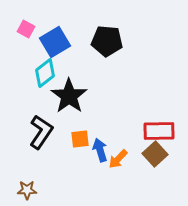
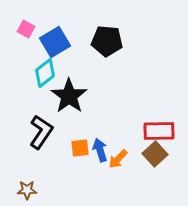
orange square: moved 9 px down
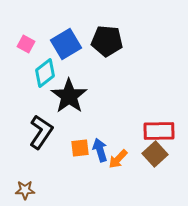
pink square: moved 15 px down
blue square: moved 11 px right, 2 px down
brown star: moved 2 px left
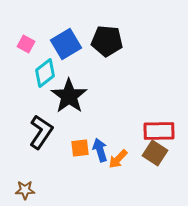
brown square: moved 1 px up; rotated 15 degrees counterclockwise
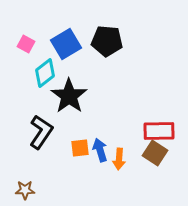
orange arrow: moved 1 px right; rotated 40 degrees counterclockwise
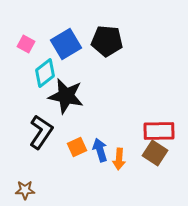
black star: moved 3 px left; rotated 24 degrees counterclockwise
orange square: moved 3 px left, 1 px up; rotated 18 degrees counterclockwise
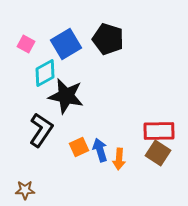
black pentagon: moved 1 px right, 2 px up; rotated 12 degrees clockwise
cyan diamond: rotated 8 degrees clockwise
black L-shape: moved 2 px up
orange square: moved 2 px right
brown square: moved 3 px right
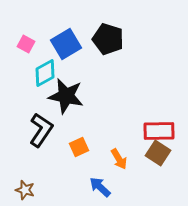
blue arrow: moved 37 px down; rotated 30 degrees counterclockwise
orange arrow: rotated 35 degrees counterclockwise
brown star: rotated 18 degrees clockwise
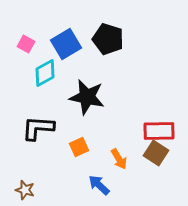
black star: moved 21 px right, 1 px down
black L-shape: moved 3 px left, 2 px up; rotated 120 degrees counterclockwise
brown square: moved 2 px left
blue arrow: moved 1 px left, 2 px up
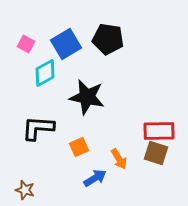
black pentagon: rotated 8 degrees counterclockwise
brown square: rotated 15 degrees counterclockwise
blue arrow: moved 4 px left, 7 px up; rotated 105 degrees clockwise
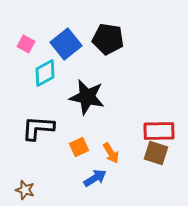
blue square: rotated 8 degrees counterclockwise
orange arrow: moved 8 px left, 6 px up
